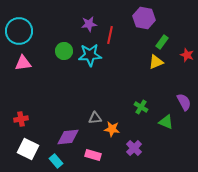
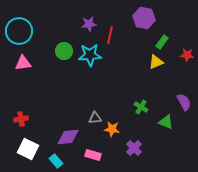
red star: rotated 16 degrees counterclockwise
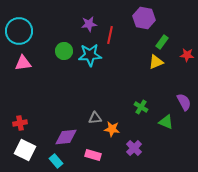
red cross: moved 1 px left, 4 px down
purple diamond: moved 2 px left
white square: moved 3 px left, 1 px down
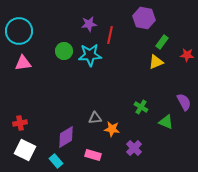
purple diamond: rotated 25 degrees counterclockwise
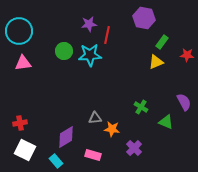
red line: moved 3 px left
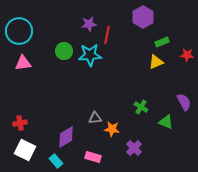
purple hexagon: moved 1 px left, 1 px up; rotated 20 degrees clockwise
green rectangle: rotated 32 degrees clockwise
pink rectangle: moved 2 px down
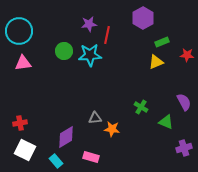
purple hexagon: moved 1 px down
purple cross: moved 50 px right; rotated 28 degrees clockwise
pink rectangle: moved 2 px left
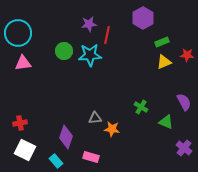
cyan circle: moved 1 px left, 2 px down
yellow triangle: moved 8 px right
purple diamond: rotated 40 degrees counterclockwise
purple cross: rotated 35 degrees counterclockwise
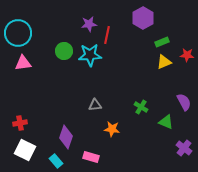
gray triangle: moved 13 px up
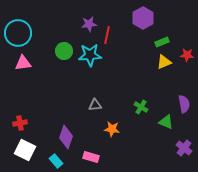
purple semicircle: moved 2 px down; rotated 18 degrees clockwise
